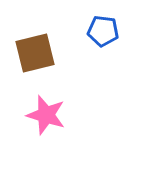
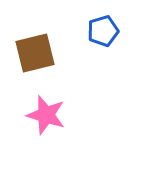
blue pentagon: rotated 24 degrees counterclockwise
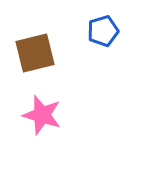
pink star: moved 4 px left
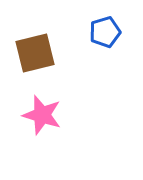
blue pentagon: moved 2 px right, 1 px down
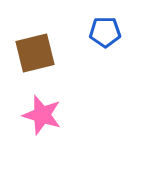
blue pentagon: rotated 16 degrees clockwise
